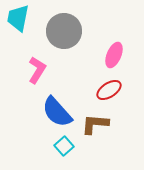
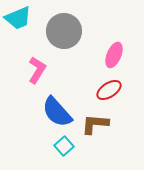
cyan trapezoid: rotated 124 degrees counterclockwise
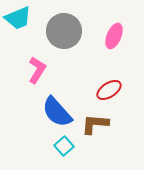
pink ellipse: moved 19 px up
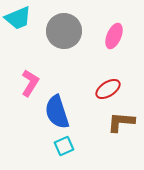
pink L-shape: moved 7 px left, 13 px down
red ellipse: moved 1 px left, 1 px up
blue semicircle: rotated 24 degrees clockwise
brown L-shape: moved 26 px right, 2 px up
cyan square: rotated 18 degrees clockwise
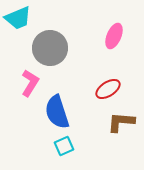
gray circle: moved 14 px left, 17 px down
